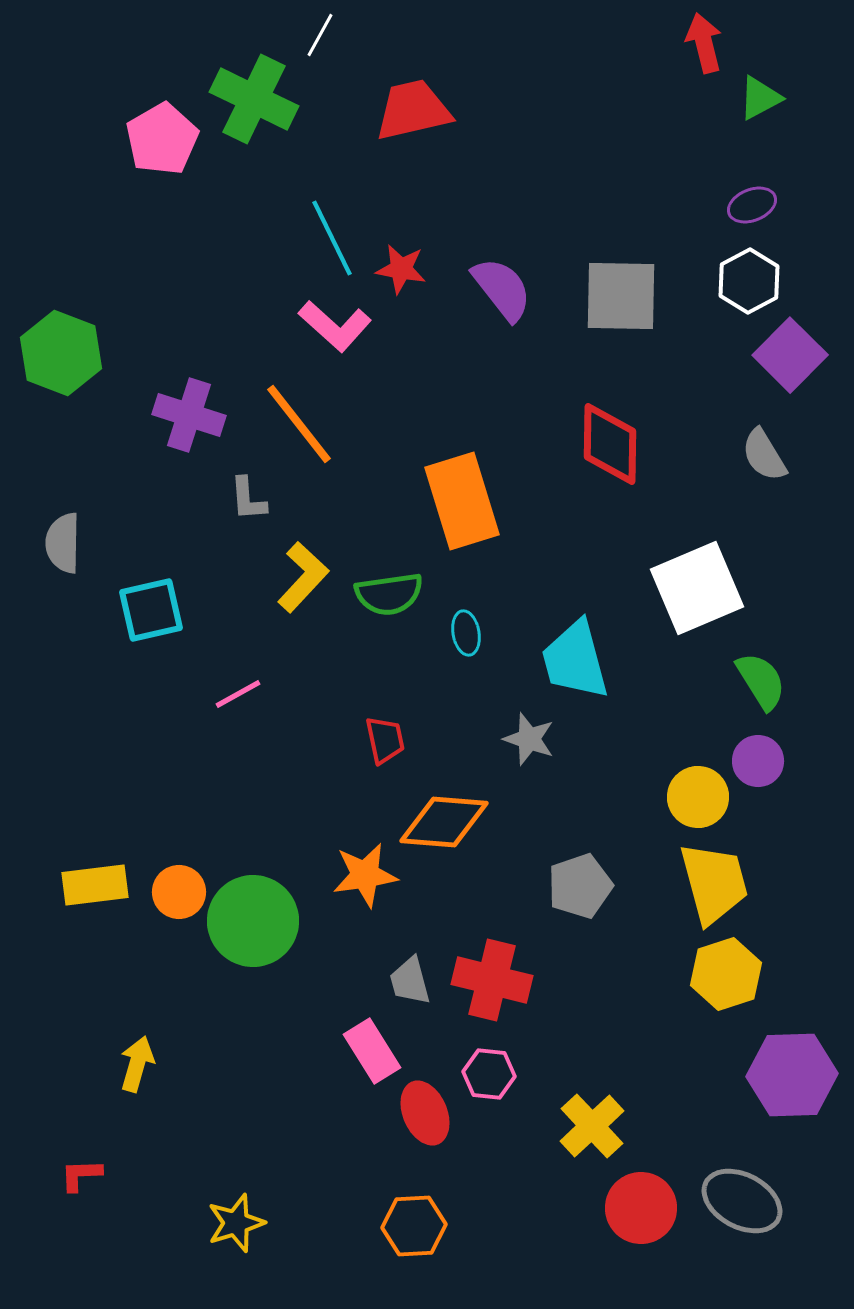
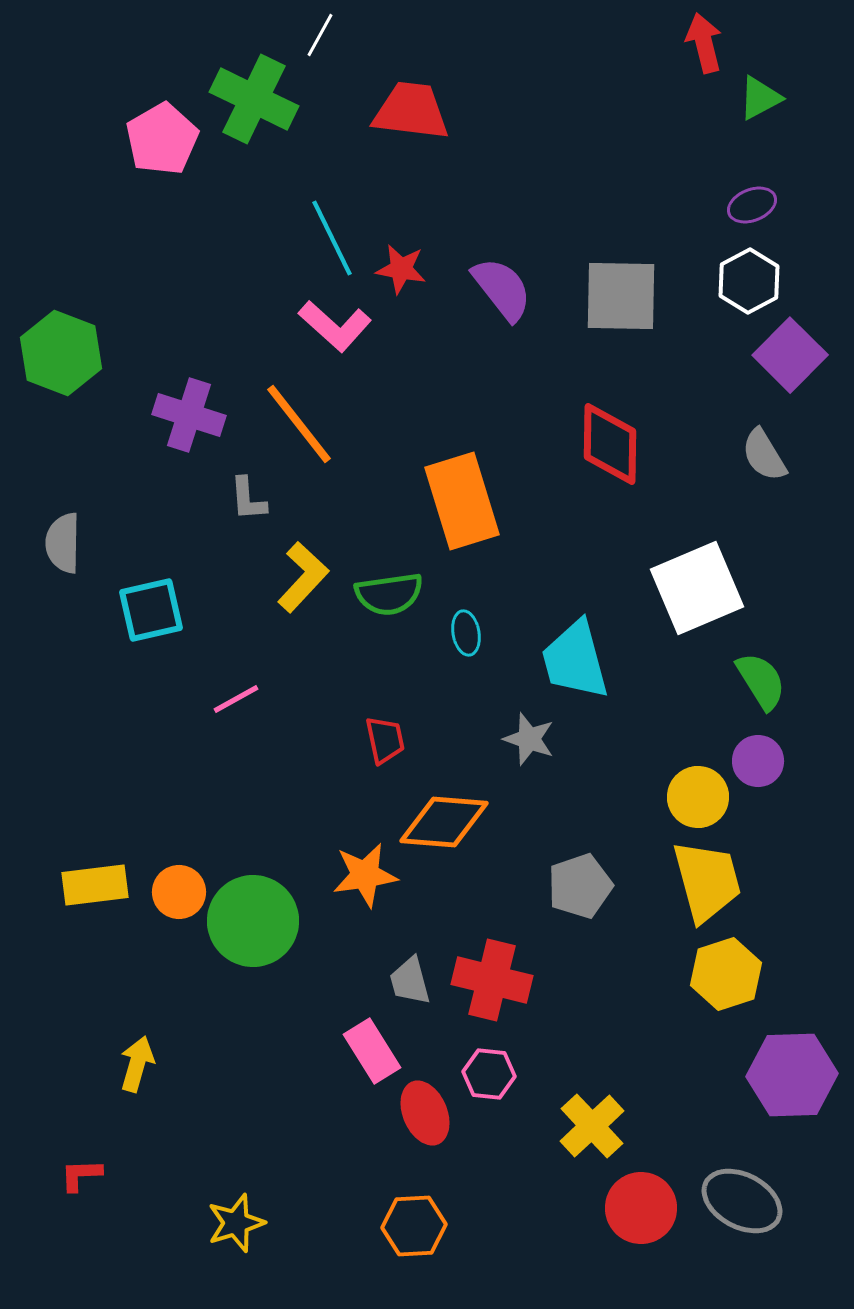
red trapezoid at (413, 110): moved 2 px left, 1 px down; rotated 20 degrees clockwise
pink line at (238, 694): moved 2 px left, 5 px down
yellow trapezoid at (714, 883): moved 7 px left, 2 px up
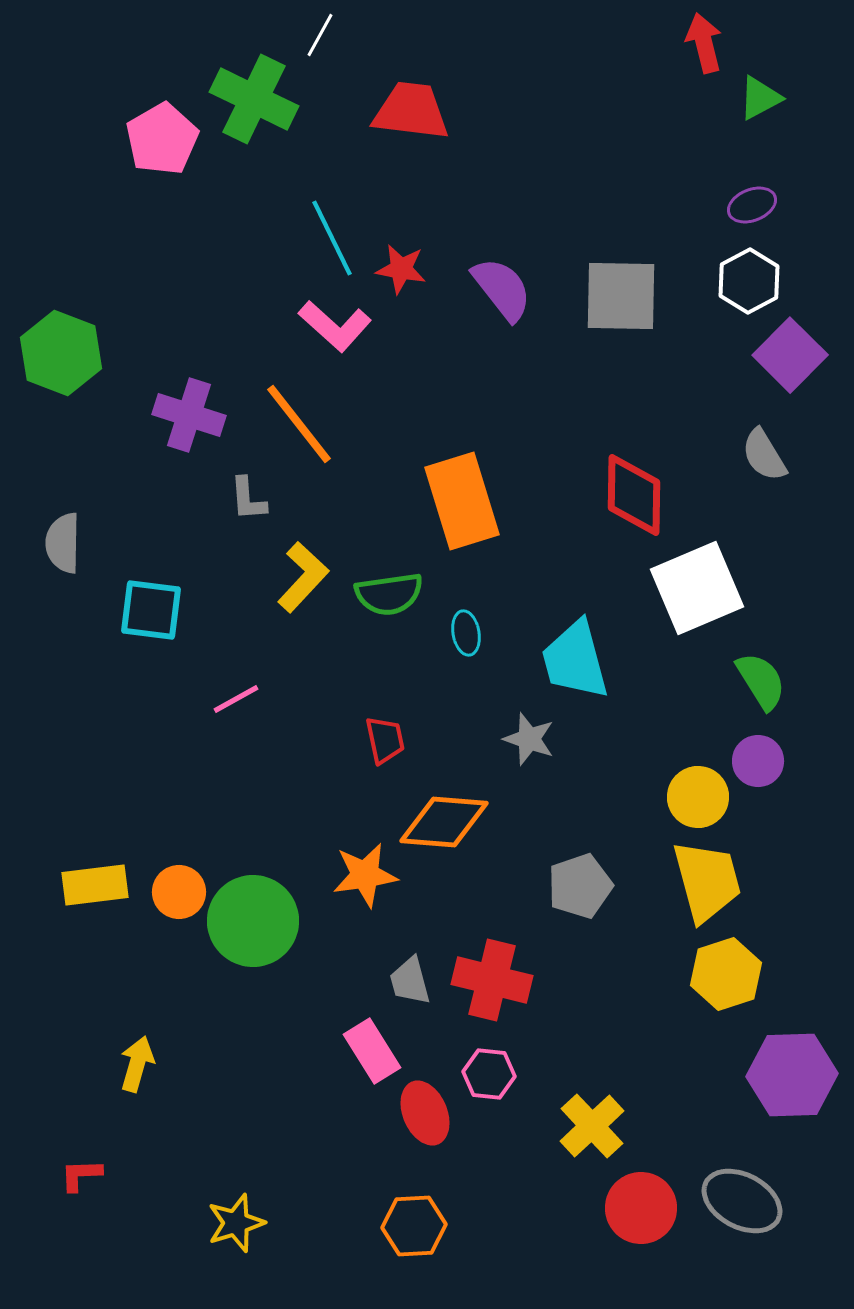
red diamond at (610, 444): moved 24 px right, 51 px down
cyan square at (151, 610): rotated 20 degrees clockwise
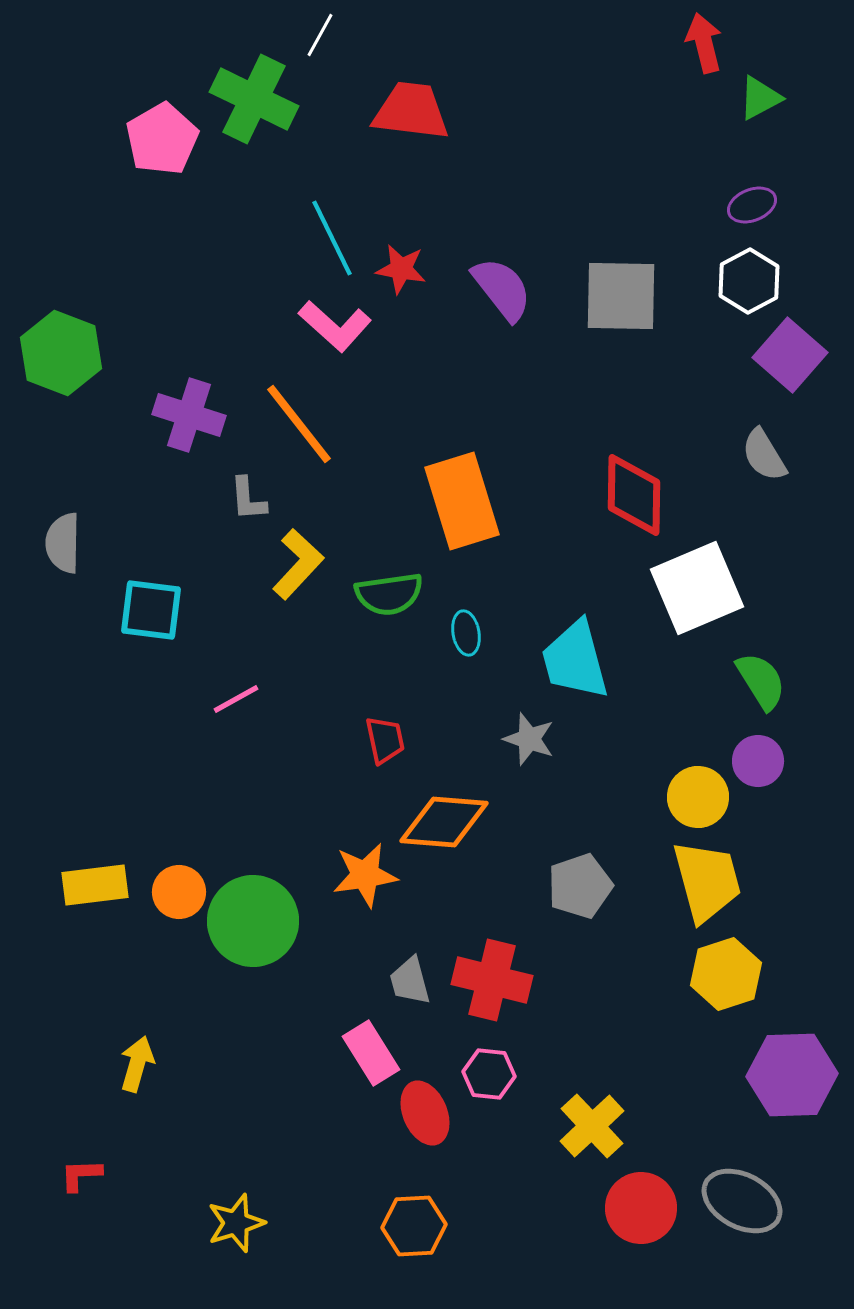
purple square at (790, 355): rotated 4 degrees counterclockwise
yellow L-shape at (303, 577): moved 5 px left, 13 px up
pink rectangle at (372, 1051): moved 1 px left, 2 px down
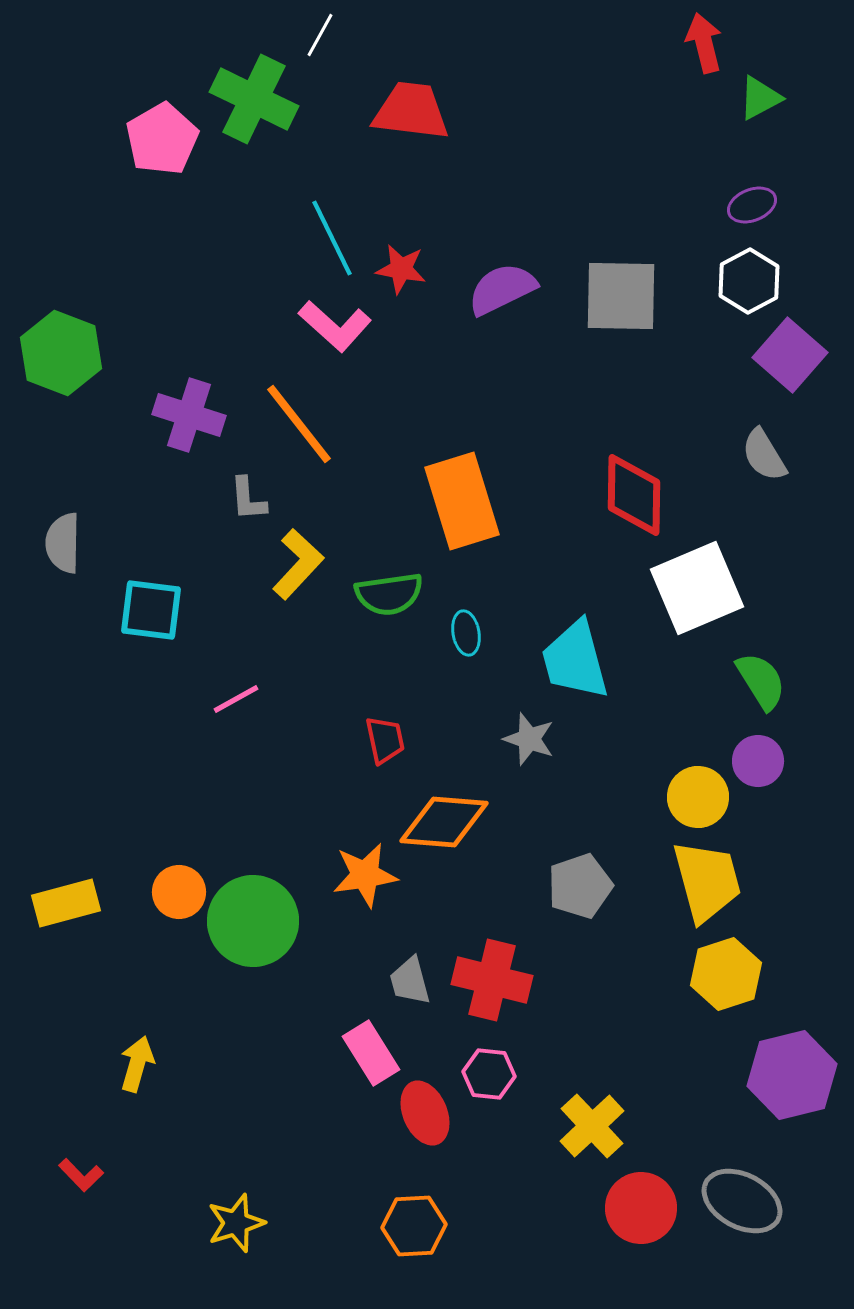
purple semicircle at (502, 289): rotated 78 degrees counterclockwise
yellow rectangle at (95, 885): moved 29 px left, 18 px down; rotated 8 degrees counterclockwise
purple hexagon at (792, 1075): rotated 12 degrees counterclockwise
red L-shape at (81, 1175): rotated 132 degrees counterclockwise
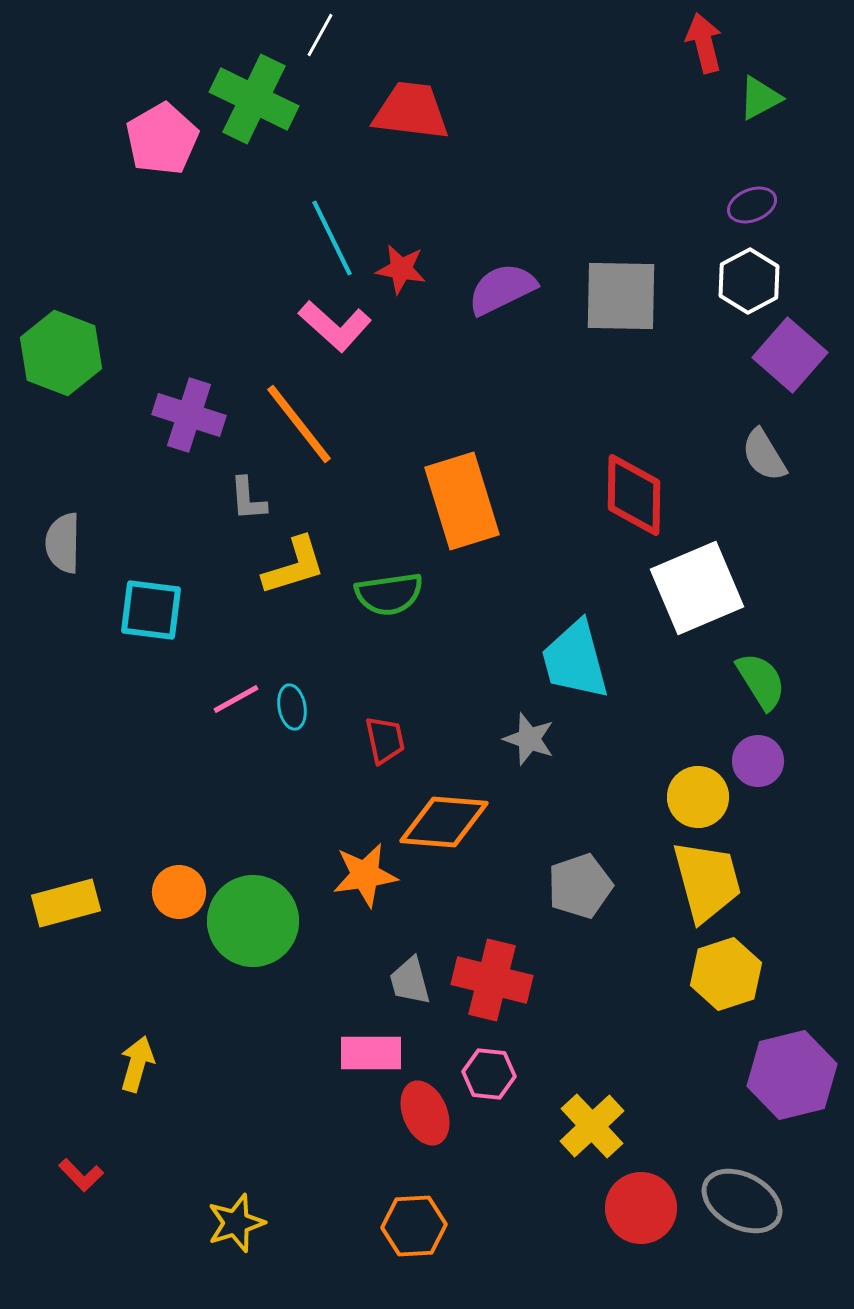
yellow L-shape at (298, 564): moved 4 px left, 2 px down; rotated 30 degrees clockwise
cyan ellipse at (466, 633): moved 174 px left, 74 px down
pink rectangle at (371, 1053): rotated 58 degrees counterclockwise
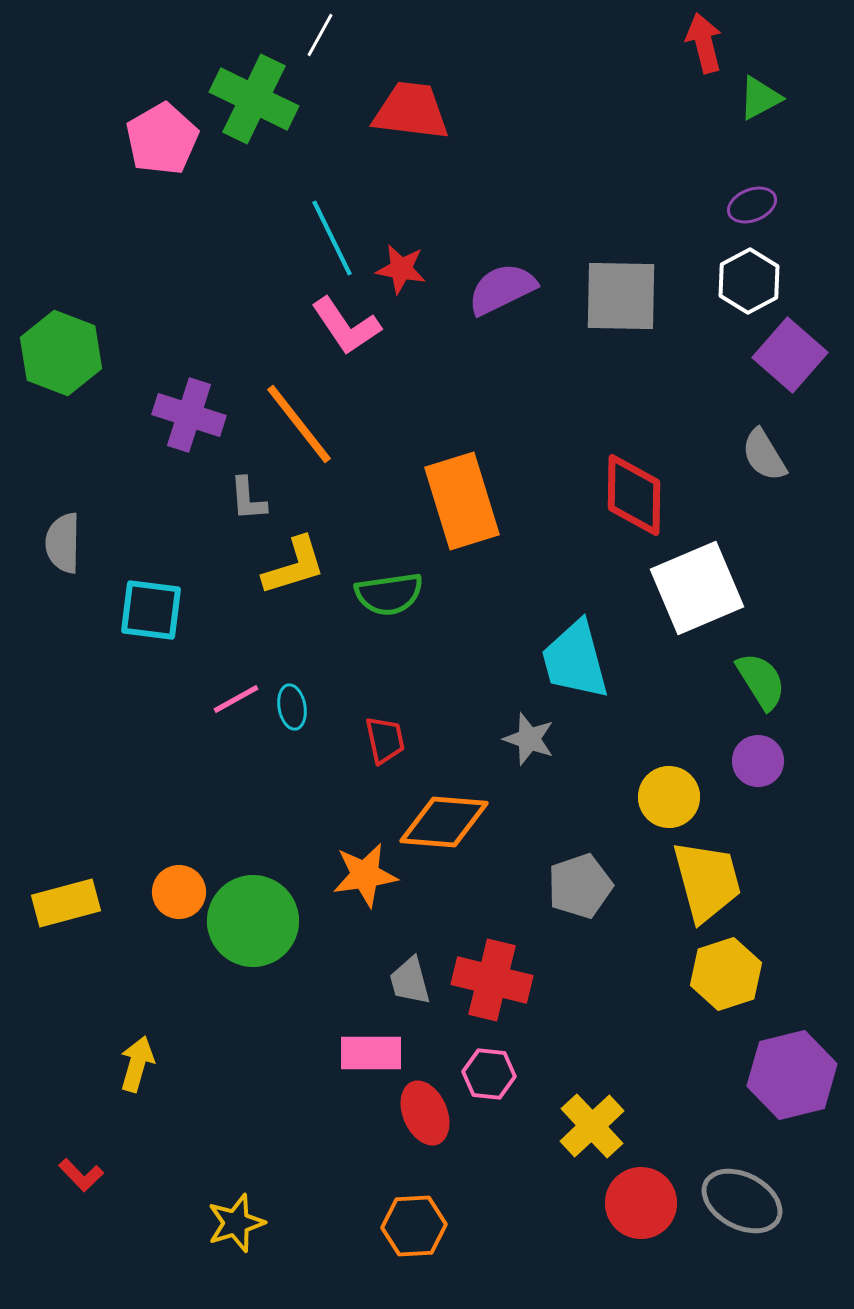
pink L-shape at (335, 326): moved 11 px right; rotated 14 degrees clockwise
yellow circle at (698, 797): moved 29 px left
red circle at (641, 1208): moved 5 px up
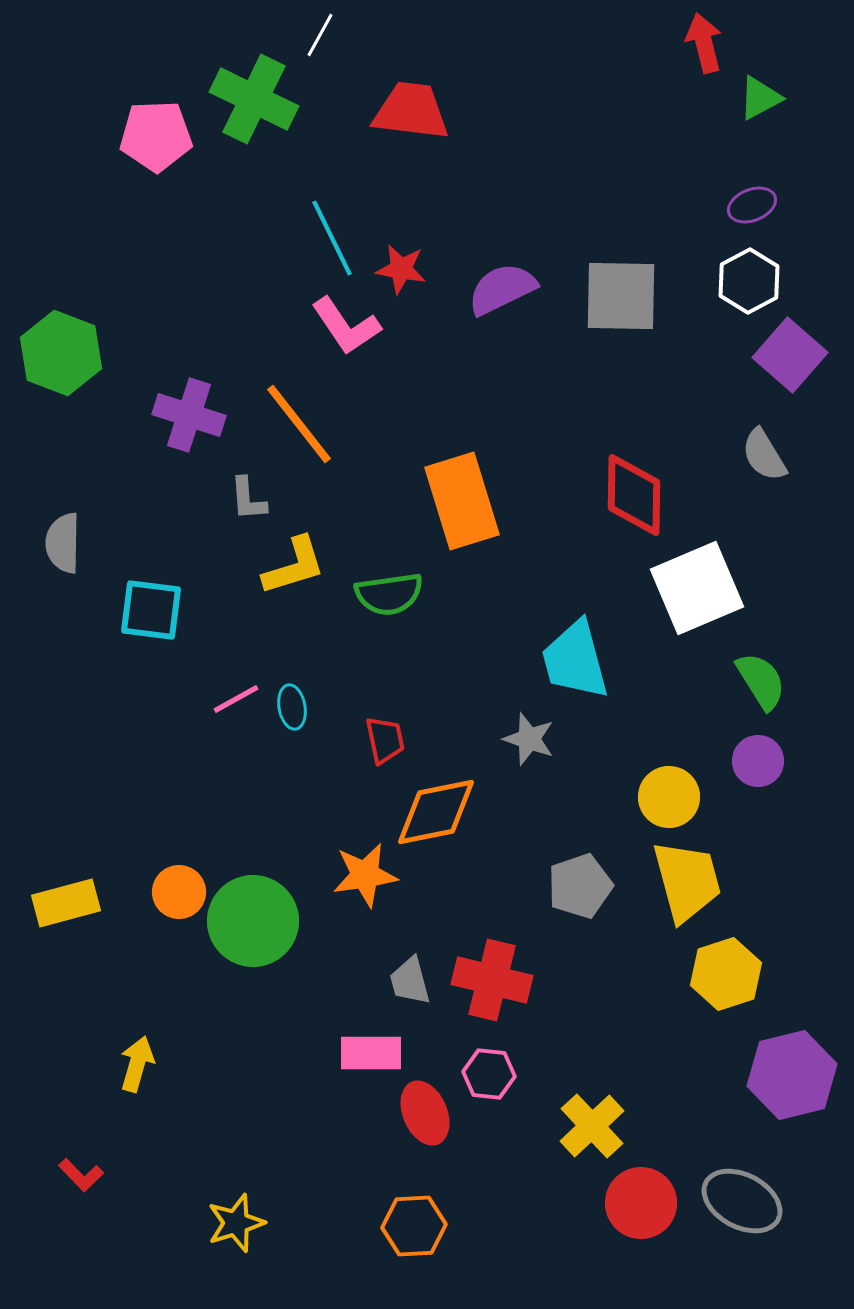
pink pentagon at (162, 139): moved 6 px left, 3 px up; rotated 28 degrees clockwise
orange diamond at (444, 822): moved 8 px left, 10 px up; rotated 16 degrees counterclockwise
yellow trapezoid at (707, 881): moved 20 px left
